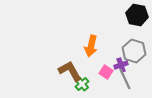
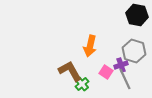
orange arrow: moved 1 px left
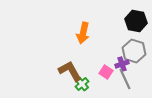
black hexagon: moved 1 px left, 6 px down
orange arrow: moved 7 px left, 13 px up
purple cross: moved 1 px right, 1 px up
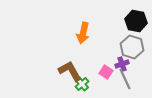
gray hexagon: moved 2 px left, 4 px up
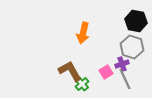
pink square: rotated 24 degrees clockwise
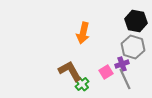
gray hexagon: moved 1 px right
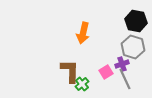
brown L-shape: rotated 30 degrees clockwise
